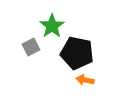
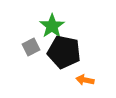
black pentagon: moved 13 px left, 1 px up
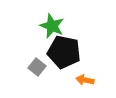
green star: rotated 15 degrees counterclockwise
gray square: moved 6 px right, 20 px down; rotated 24 degrees counterclockwise
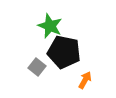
green star: moved 2 px left
orange arrow: rotated 108 degrees clockwise
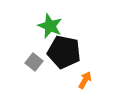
gray square: moved 3 px left, 5 px up
